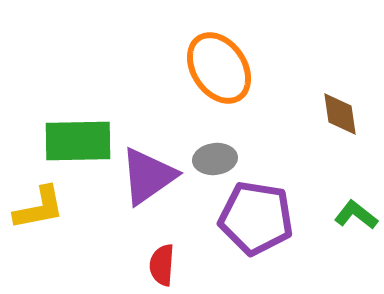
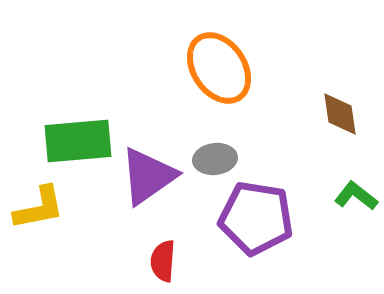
green rectangle: rotated 4 degrees counterclockwise
green L-shape: moved 19 px up
red semicircle: moved 1 px right, 4 px up
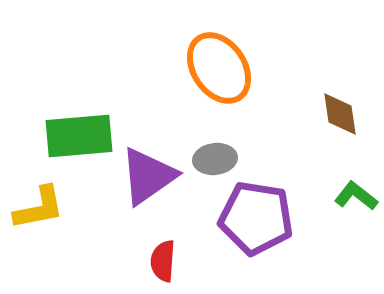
green rectangle: moved 1 px right, 5 px up
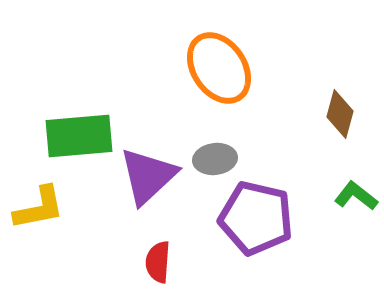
brown diamond: rotated 24 degrees clockwise
purple triangle: rotated 8 degrees counterclockwise
purple pentagon: rotated 4 degrees clockwise
red semicircle: moved 5 px left, 1 px down
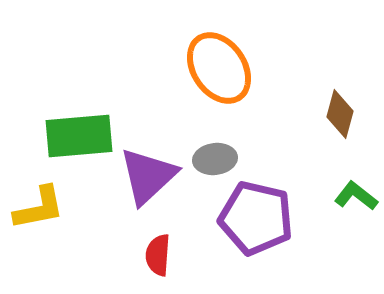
red semicircle: moved 7 px up
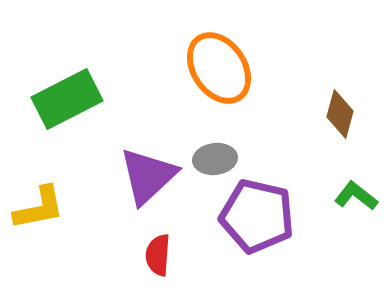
green rectangle: moved 12 px left, 37 px up; rotated 22 degrees counterclockwise
purple pentagon: moved 1 px right, 2 px up
